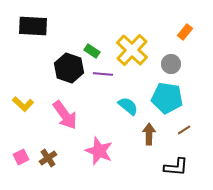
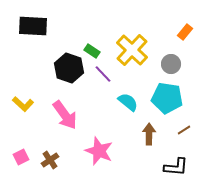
purple line: rotated 42 degrees clockwise
cyan semicircle: moved 4 px up
brown cross: moved 2 px right, 2 px down
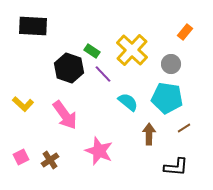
brown line: moved 2 px up
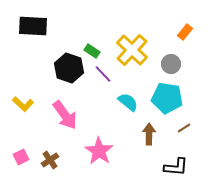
pink star: rotated 12 degrees clockwise
